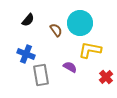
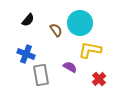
red cross: moved 7 px left, 2 px down
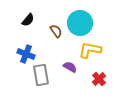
brown semicircle: moved 1 px down
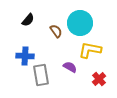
blue cross: moved 1 px left, 2 px down; rotated 18 degrees counterclockwise
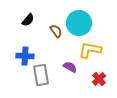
cyan circle: moved 1 px left
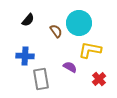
gray rectangle: moved 4 px down
